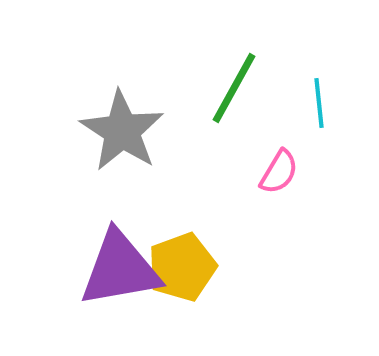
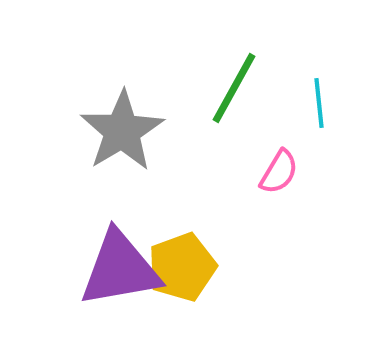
gray star: rotated 8 degrees clockwise
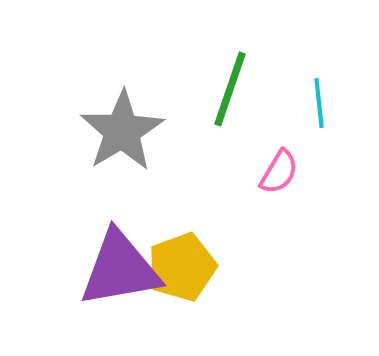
green line: moved 4 px left, 1 px down; rotated 10 degrees counterclockwise
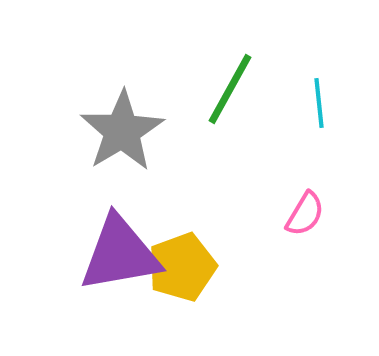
green line: rotated 10 degrees clockwise
pink semicircle: moved 26 px right, 42 px down
purple triangle: moved 15 px up
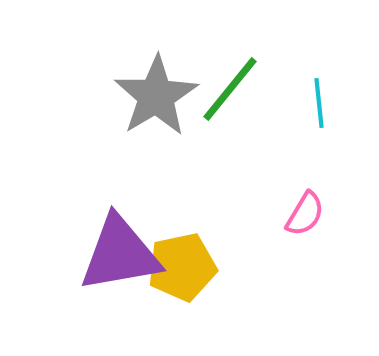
green line: rotated 10 degrees clockwise
gray star: moved 34 px right, 35 px up
yellow pentagon: rotated 8 degrees clockwise
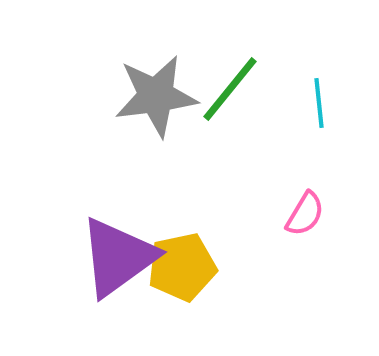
gray star: rotated 24 degrees clockwise
purple triangle: moved 2 px left, 3 px down; rotated 26 degrees counterclockwise
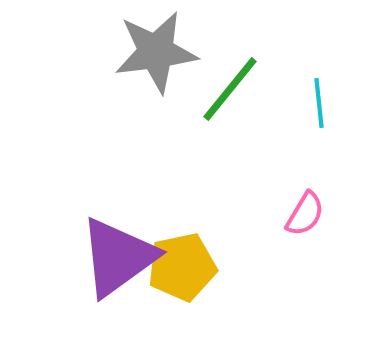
gray star: moved 44 px up
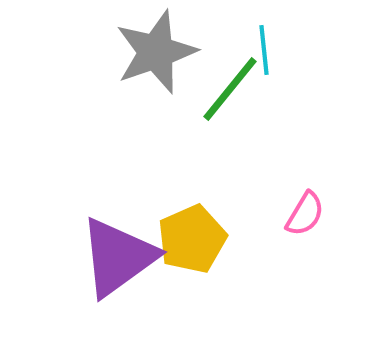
gray star: rotated 12 degrees counterclockwise
cyan line: moved 55 px left, 53 px up
yellow pentagon: moved 10 px right, 28 px up; rotated 12 degrees counterclockwise
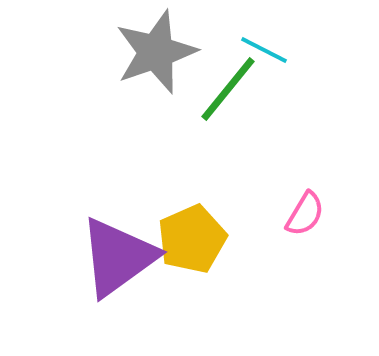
cyan line: rotated 57 degrees counterclockwise
green line: moved 2 px left
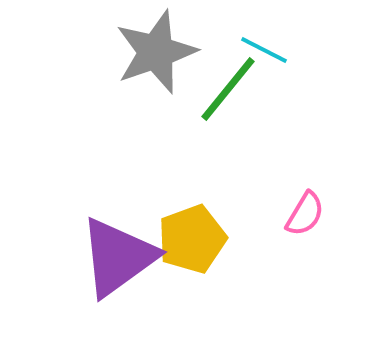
yellow pentagon: rotated 4 degrees clockwise
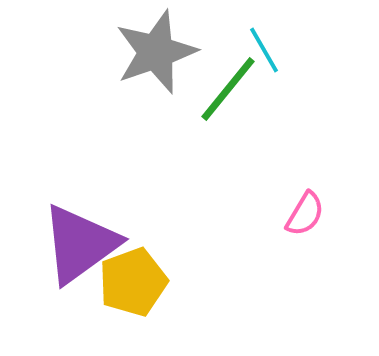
cyan line: rotated 33 degrees clockwise
yellow pentagon: moved 59 px left, 43 px down
purple triangle: moved 38 px left, 13 px up
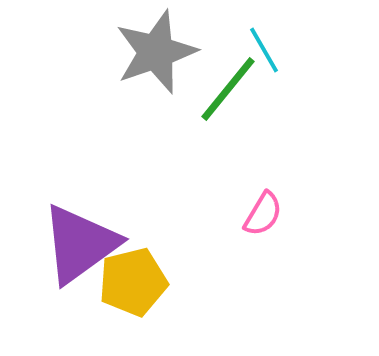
pink semicircle: moved 42 px left
yellow pentagon: rotated 6 degrees clockwise
